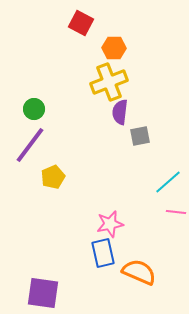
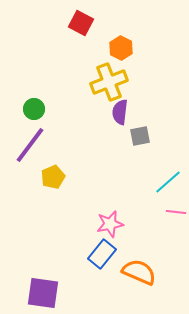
orange hexagon: moved 7 px right; rotated 25 degrees clockwise
blue rectangle: moved 1 px left, 1 px down; rotated 52 degrees clockwise
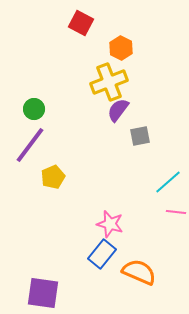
purple semicircle: moved 2 px left, 2 px up; rotated 30 degrees clockwise
pink star: rotated 28 degrees clockwise
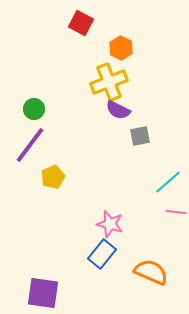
purple semicircle: rotated 100 degrees counterclockwise
orange semicircle: moved 12 px right
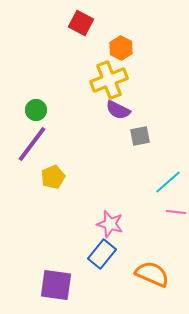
yellow cross: moved 2 px up
green circle: moved 2 px right, 1 px down
purple line: moved 2 px right, 1 px up
orange semicircle: moved 1 px right, 2 px down
purple square: moved 13 px right, 8 px up
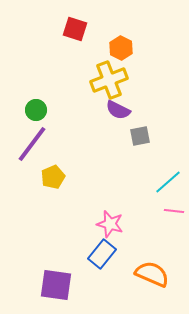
red square: moved 6 px left, 6 px down; rotated 10 degrees counterclockwise
pink line: moved 2 px left, 1 px up
